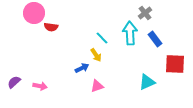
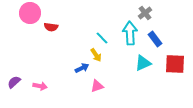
pink circle: moved 4 px left
cyan triangle: moved 4 px left, 19 px up
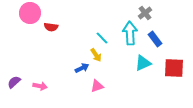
red square: moved 1 px left, 4 px down
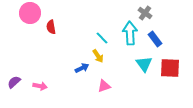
gray cross: rotated 16 degrees counterclockwise
red semicircle: rotated 72 degrees clockwise
yellow arrow: moved 2 px right, 1 px down
cyan triangle: moved 1 px right, 1 px down; rotated 42 degrees counterclockwise
red square: moved 4 px left
pink triangle: moved 7 px right
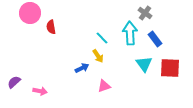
pink arrow: moved 5 px down
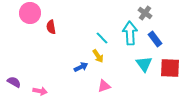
blue arrow: moved 1 px left, 1 px up
purple semicircle: rotated 72 degrees clockwise
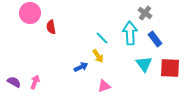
pink arrow: moved 5 px left, 9 px up; rotated 80 degrees counterclockwise
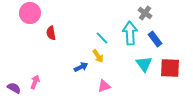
red semicircle: moved 6 px down
purple semicircle: moved 6 px down
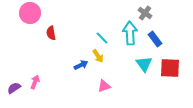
blue arrow: moved 2 px up
purple semicircle: rotated 64 degrees counterclockwise
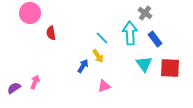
blue arrow: moved 2 px right, 1 px down; rotated 32 degrees counterclockwise
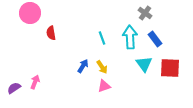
cyan arrow: moved 4 px down
cyan line: rotated 24 degrees clockwise
yellow arrow: moved 4 px right, 11 px down
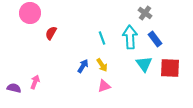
red semicircle: rotated 40 degrees clockwise
yellow arrow: moved 2 px up
purple semicircle: rotated 48 degrees clockwise
